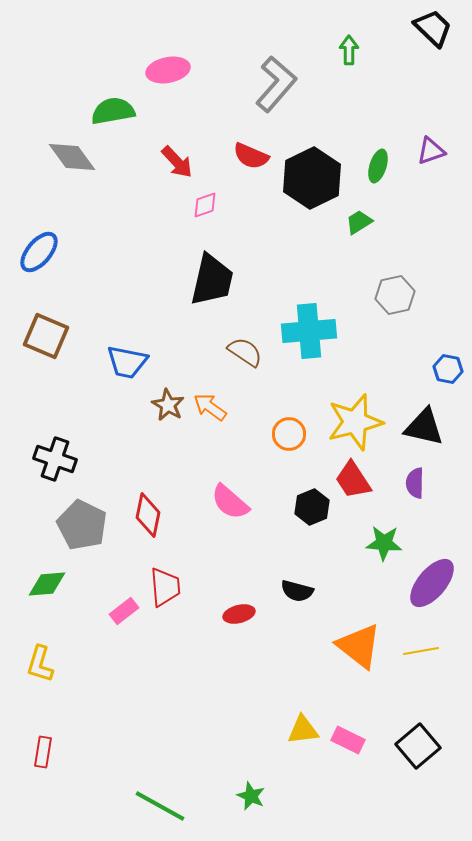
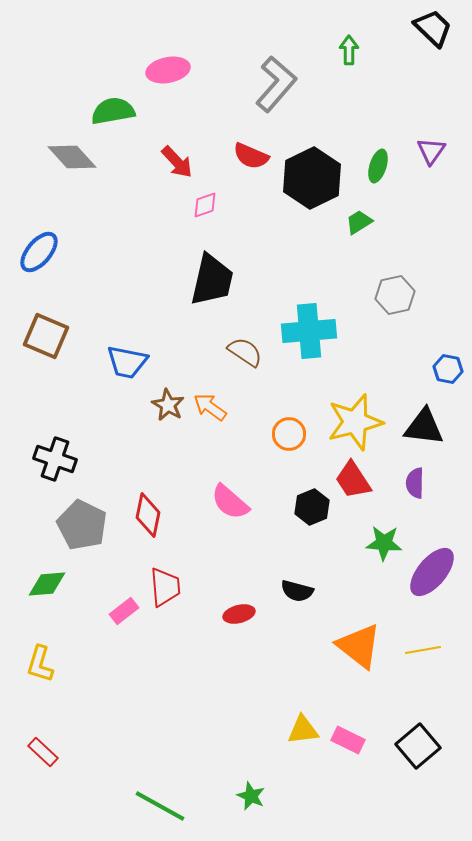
purple triangle at (431, 151): rotated 36 degrees counterclockwise
gray diamond at (72, 157): rotated 6 degrees counterclockwise
black triangle at (424, 427): rotated 6 degrees counterclockwise
purple ellipse at (432, 583): moved 11 px up
yellow line at (421, 651): moved 2 px right, 1 px up
red rectangle at (43, 752): rotated 56 degrees counterclockwise
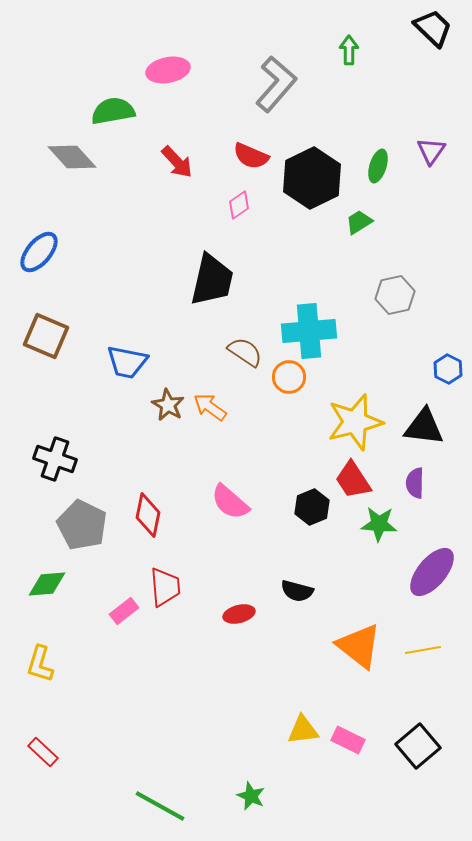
pink diamond at (205, 205): moved 34 px right; rotated 16 degrees counterclockwise
blue hexagon at (448, 369): rotated 16 degrees clockwise
orange circle at (289, 434): moved 57 px up
green star at (384, 543): moved 5 px left, 19 px up
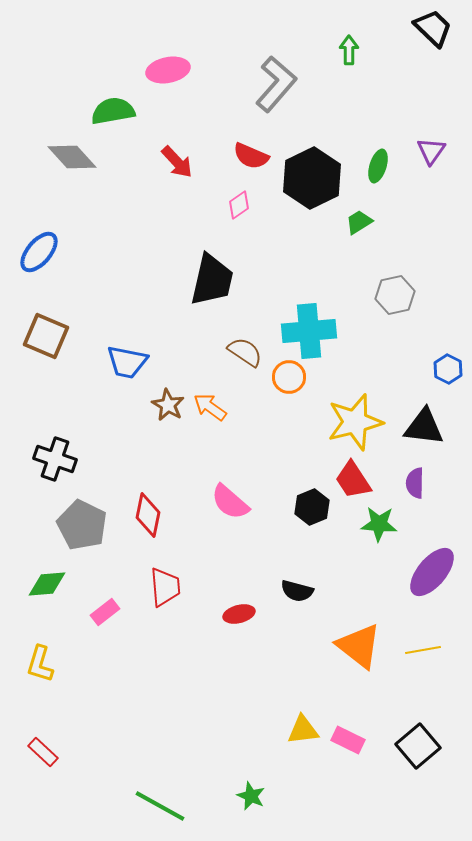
pink rectangle at (124, 611): moved 19 px left, 1 px down
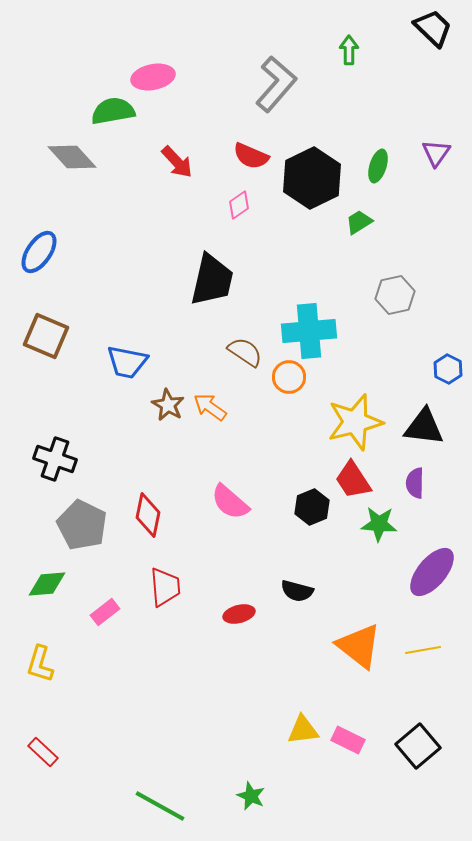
pink ellipse at (168, 70): moved 15 px left, 7 px down
purple triangle at (431, 151): moved 5 px right, 2 px down
blue ellipse at (39, 252): rotated 6 degrees counterclockwise
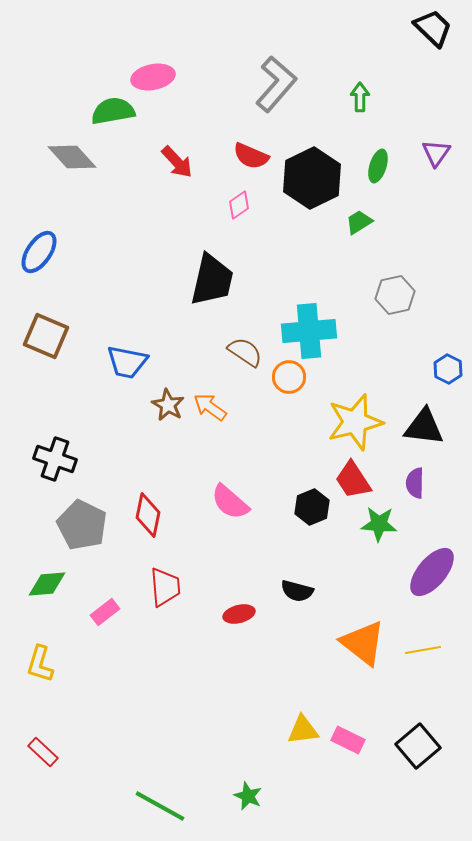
green arrow at (349, 50): moved 11 px right, 47 px down
orange triangle at (359, 646): moved 4 px right, 3 px up
green star at (251, 796): moved 3 px left
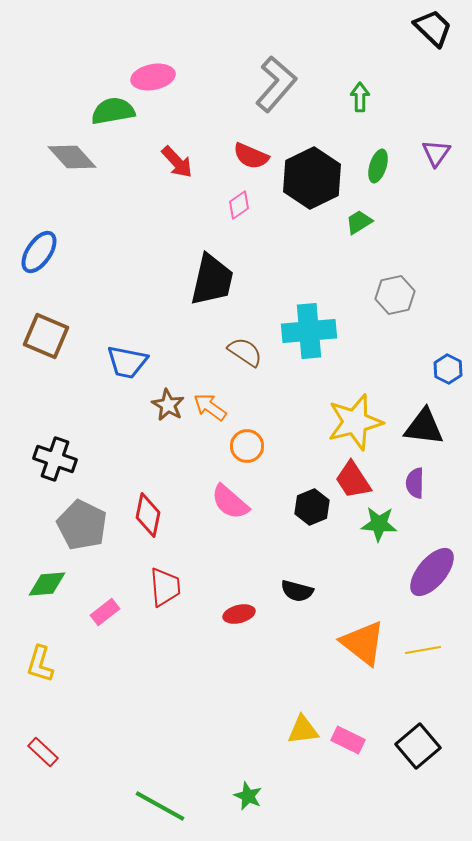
orange circle at (289, 377): moved 42 px left, 69 px down
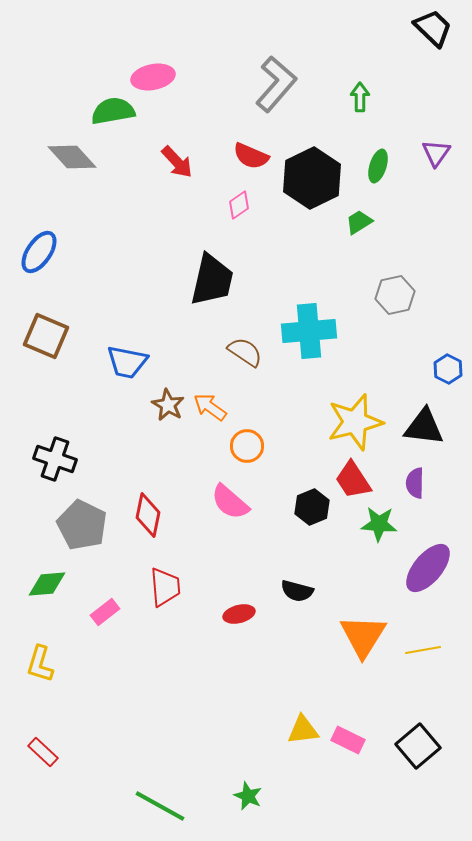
purple ellipse at (432, 572): moved 4 px left, 4 px up
orange triangle at (363, 643): moved 7 px up; rotated 24 degrees clockwise
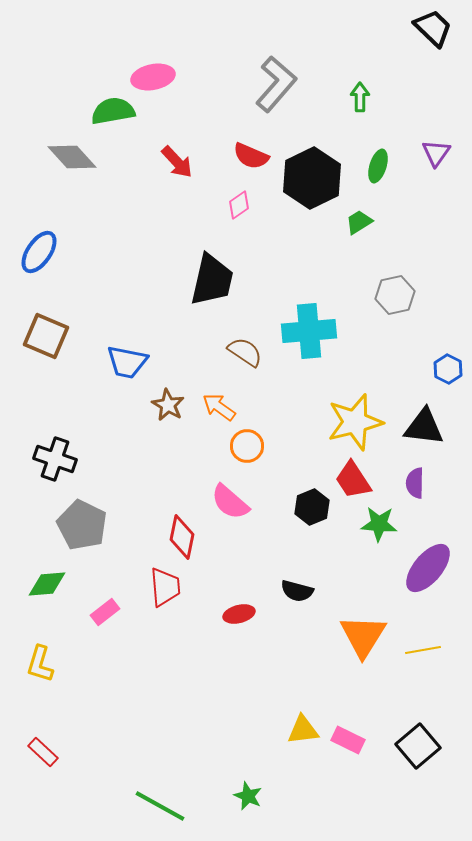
orange arrow at (210, 407): moved 9 px right
red diamond at (148, 515): moved 34 px right, 22 px down
